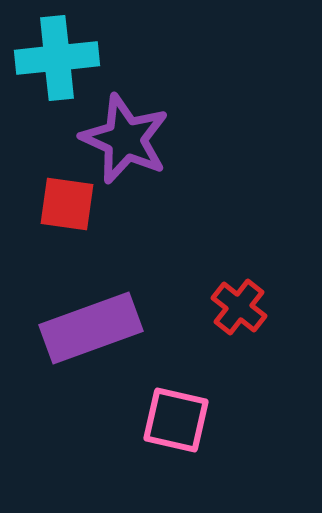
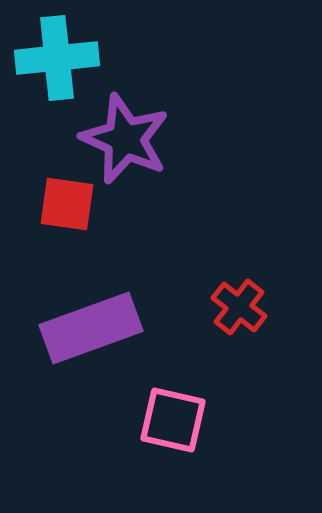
pink square: moved 3 px left
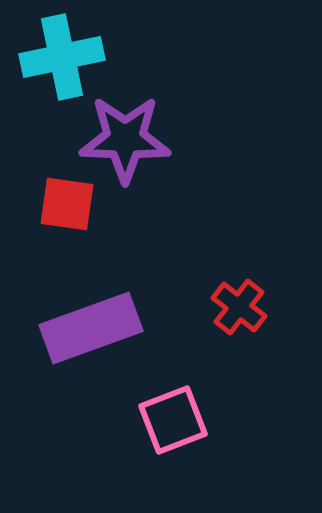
cyan cross: moved 5 px right, 1 px up; rotated 6 degrees counterclockwise
purple star: rotated 22 degrees counterclockwise
pink square: rotated 34 degrees counterclockwise
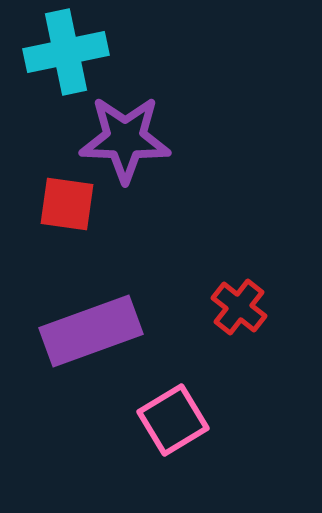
cyan cross: moved 4 px right, 5 px up
purple rectangle: moved 3 px down
pink square: rotated 10 degrees counterclockwise
